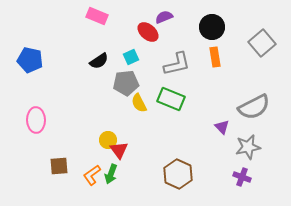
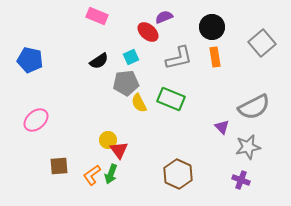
gray L-shape: moved 2 px right, 6 px up
pink ellipse: rotated 50 degrees clockwise
purple cross: moved 1 px left, 3 px down
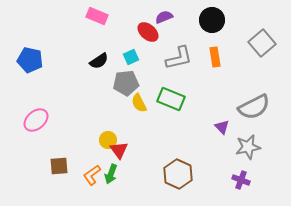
black circle: moved 7 px up
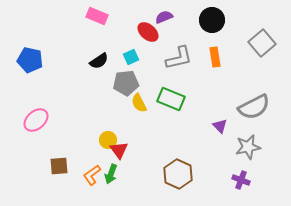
purple triangle: moved 2 px left, 1 px up
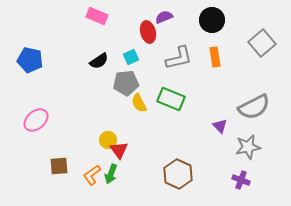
red ellipse: rotated 35 degrees clockwise
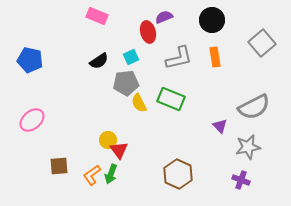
pink ellipse: moved 4 px left
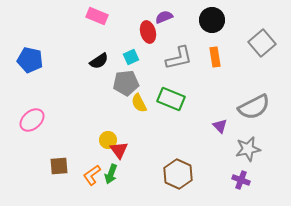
gray star: moved 2 px down
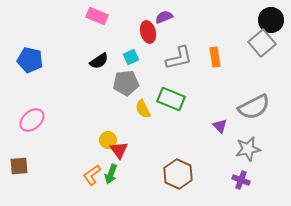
black circle: moved 59 px right
yellow semicircle: moved 4 px right, 6 px down
brown square: moved 40 px left
